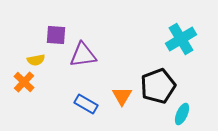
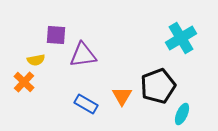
cyan cross: moved 1 px up
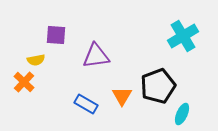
cyan cross: moved 2 px right, 2 px up
purple triangle: moved 13 px right, 1 px down
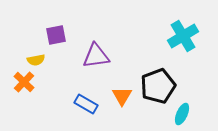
purple square: rotated 15 degrees counterclockwise
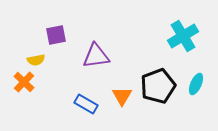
cyan ellipse: moved 14 px right, 30 px up
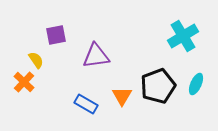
yellow semicircle: rotated 114 degrees counterclockwise
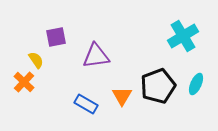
purple square: moved 2 px down
